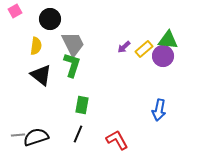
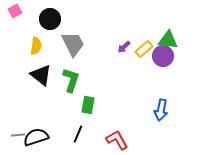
green L-shape: moved 1 px left, 15 px down
green rectangle: moved 6 px right
blue arrow: moved 2 px right
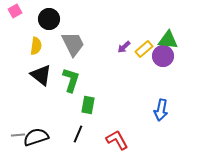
black circle: moved 1 px left
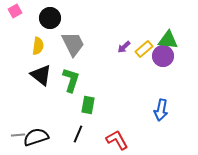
black circle: moved 1 px right, 1 px up
yellow semicircle: moved 2 px right
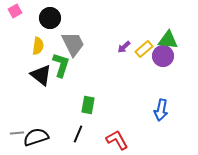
green L-shape: moved 10 px left, 15 px up
gray line: moved 1 px left, 2 px up
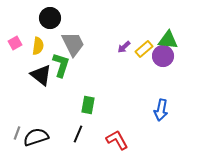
pink square: moved 32 px down
gray line: rotated 64 degrees counterclockwise
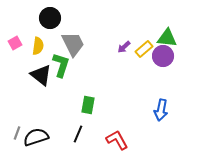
green triangle: moved 1 px left, 2 px up
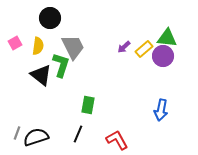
gray trapezoid: moved 3 px down
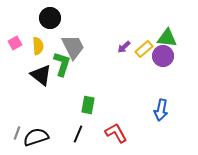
yellow semicircle: rotated 12 degrees counterclockwise
green L-shape: moved 1 px right, 1 px up
red L-shape: moved 1 px left, 7 px up
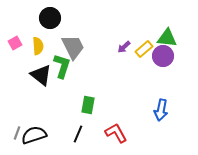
green L-shape: moved 2 px down
black semicircle: moved 2 px left, 2 px up
